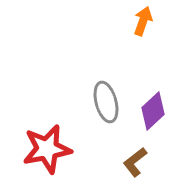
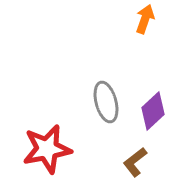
orange arrow: moved 2 px right, 2 px up
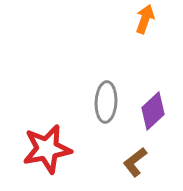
gray ellipse: rotated 18 degrees clockwise
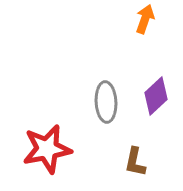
gray ellipse: rotated 6 degrees counterclockwise
purple diamond: moved 3 px right, 15 px up
brown L-shape: rotated 40 degrees counterclockwise
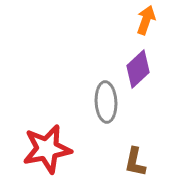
orange arrow: moved 1 px right, 1 px down
purple diamond: moved 18 px left, 27 px up
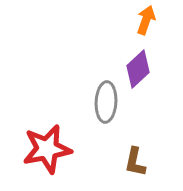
gray ellipse: rotated 6 degrees clockwise
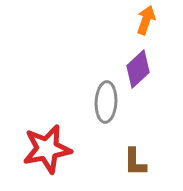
brown L-shape: rotated 12 degrees counterclockwise
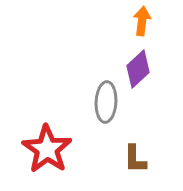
orange arrow: moved 4 px left, 1 px down; rotated 12 degrees counterclockwise
red star: rotated 27 degrees counterclockwise
brown L-shape: moved 3 px up
